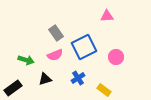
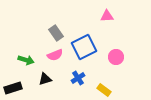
black rectangle: rotated 18 degrees clockwise
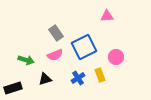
yellow rectangle: moved 4 px left, 15 px up; rotated 32 degrees clockwise
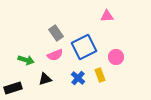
blue cross: rotated 16 degrees counterclockwise
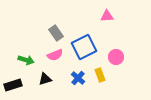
black rectangle: moved 3 px up
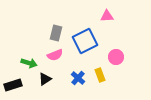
gray rectangle: rotated 49 degrees clockwise
blue square: moved 1 px right, 6 px up
green arrow: moved 3 px right, 3 px down
black triangle: rotated 16 degrees counterclockwise
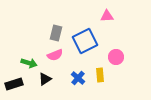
yellow rectangle: rotated 16 degrees clockwise
black rectangle: moved 1 px right, 1 px up
